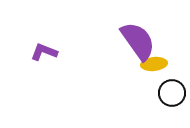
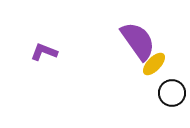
yellow ellipse: rotated 40 degrees counterclockwise
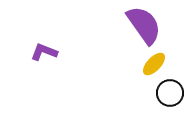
purple semicircle: moved 6 px right, 16 px up
black circle: moved 2 px left
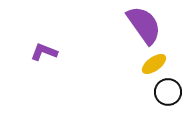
yellow ellipse: rotated 10 degrees clockwise
black circle: moved 2 px left, 1 px up
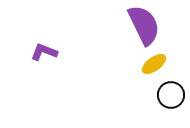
purple semicircle: rotated 9 degrees clockwise
black circle: moved 3 px right, 3 px down
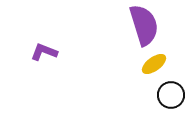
purple semicircle: rotated 9 degrees clockwise
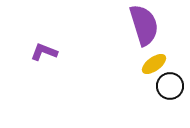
black circle: moved 1 px left, 9 px up
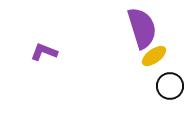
purple semicircle: moved 2 px left, 3 px down
yellow ellipse: moved 8 px up
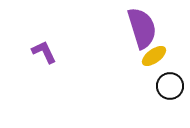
purple L-shape: rotated 44 degrees clockwise
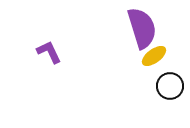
purple L-shape: moved 5 px right
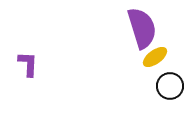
purple L-shape: moved 21 px left, 12 px down; rotated 28 degrees clockwise
yellow ellipse: moved 1 px right, 1 px down
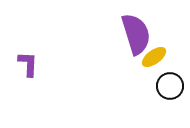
purple semicircle: moved 6 px left, 6 px down
yellow ellipse: moved 1 px left
